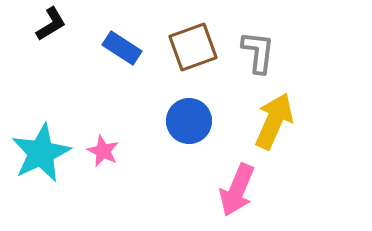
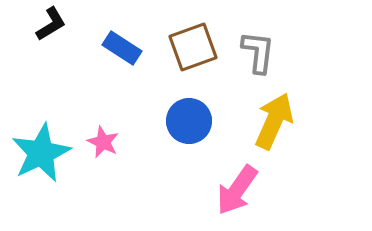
pink star: moved 9 px up
pink arrow: rotated 12 degrees clockwise
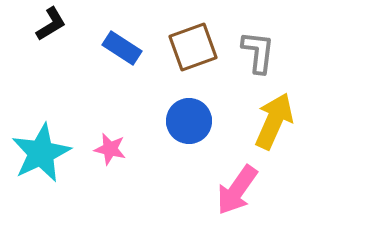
pink star: moved 7 px right, 7 px down; rotated 12 degrees counterclockwise
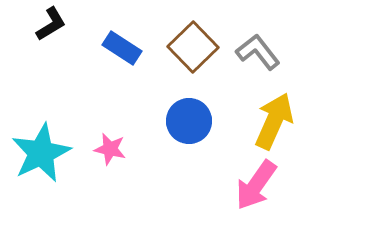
brown square: rotated 24 degrees counterclockwise
gray L-shape: rotated 45 degrees counterclockwise
pink arrow: moved 19 px right, 5 px up
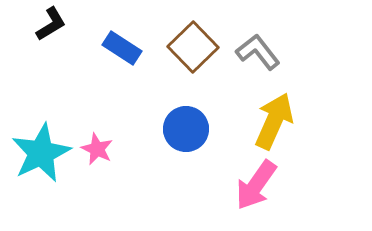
blue circle: moved 3 px left, 8 px down
pink star: moved 13 px left; rotated 12 degrees clockwise
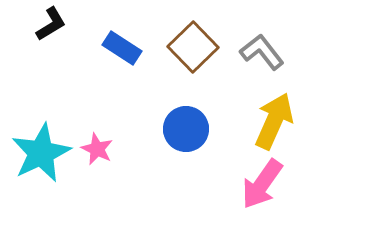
gray L-shape: moved 4 px right
pink arrow: moved 6 px right, 1 px up
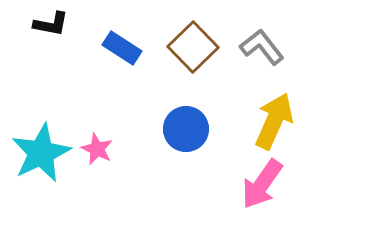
black L-shape: rotated 42 degrees clockwise
gray L-shape: moved 5 px up
